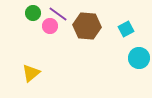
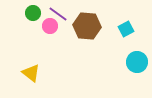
cyan circle: moved 2 px left, 4 px down
yellow triangle: rotated 42 degrees counterclockwise
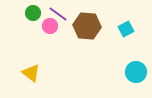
cyan circle: moved 1 px left, 10 px down
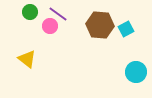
green circle: moved 3 px left, 1 px up
brown hexagon: moved 13 px right, 1 px up
yellow triangle: moved 4 px left, 14 px up
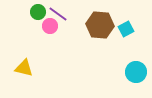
green circle: moved 8 px right
yellow triangle: moved 3 px left, 9 px down; rotated 24 degrees counterclockwise
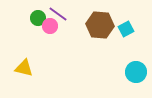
green circle: moved 6 px down
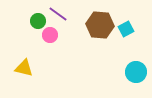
green circle: moved 3 px down
pink circle: moved 9 px down
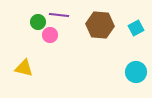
purple line: moved 1 px right, 1 px down; rotated 30 degrees counterclockwise
green circle: moved 1 px down
cyan square: moved 10 px right, 1 px up
